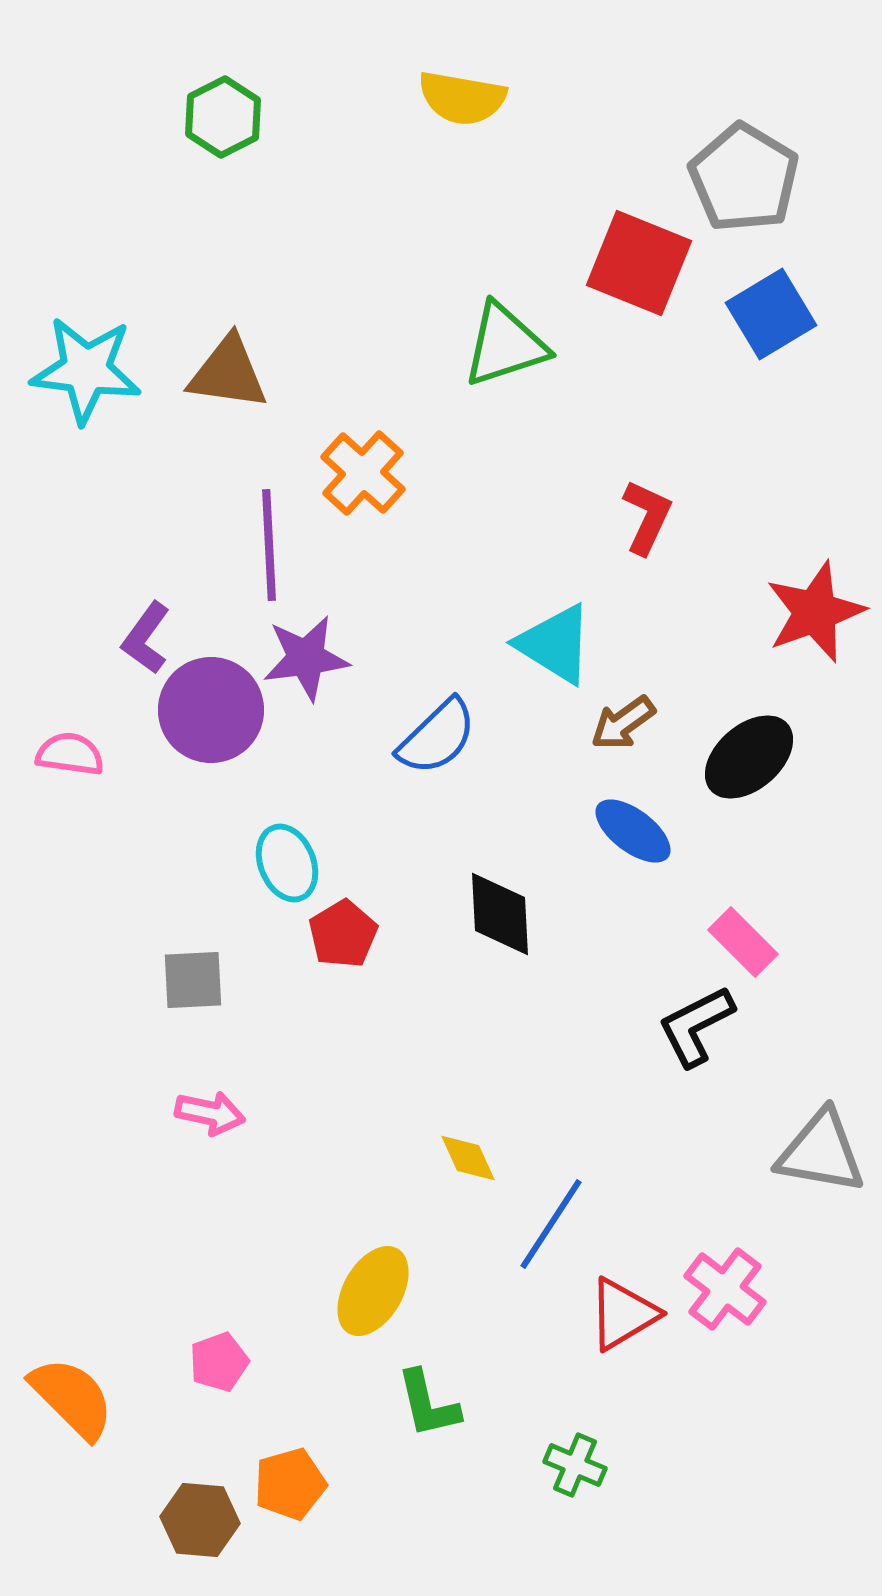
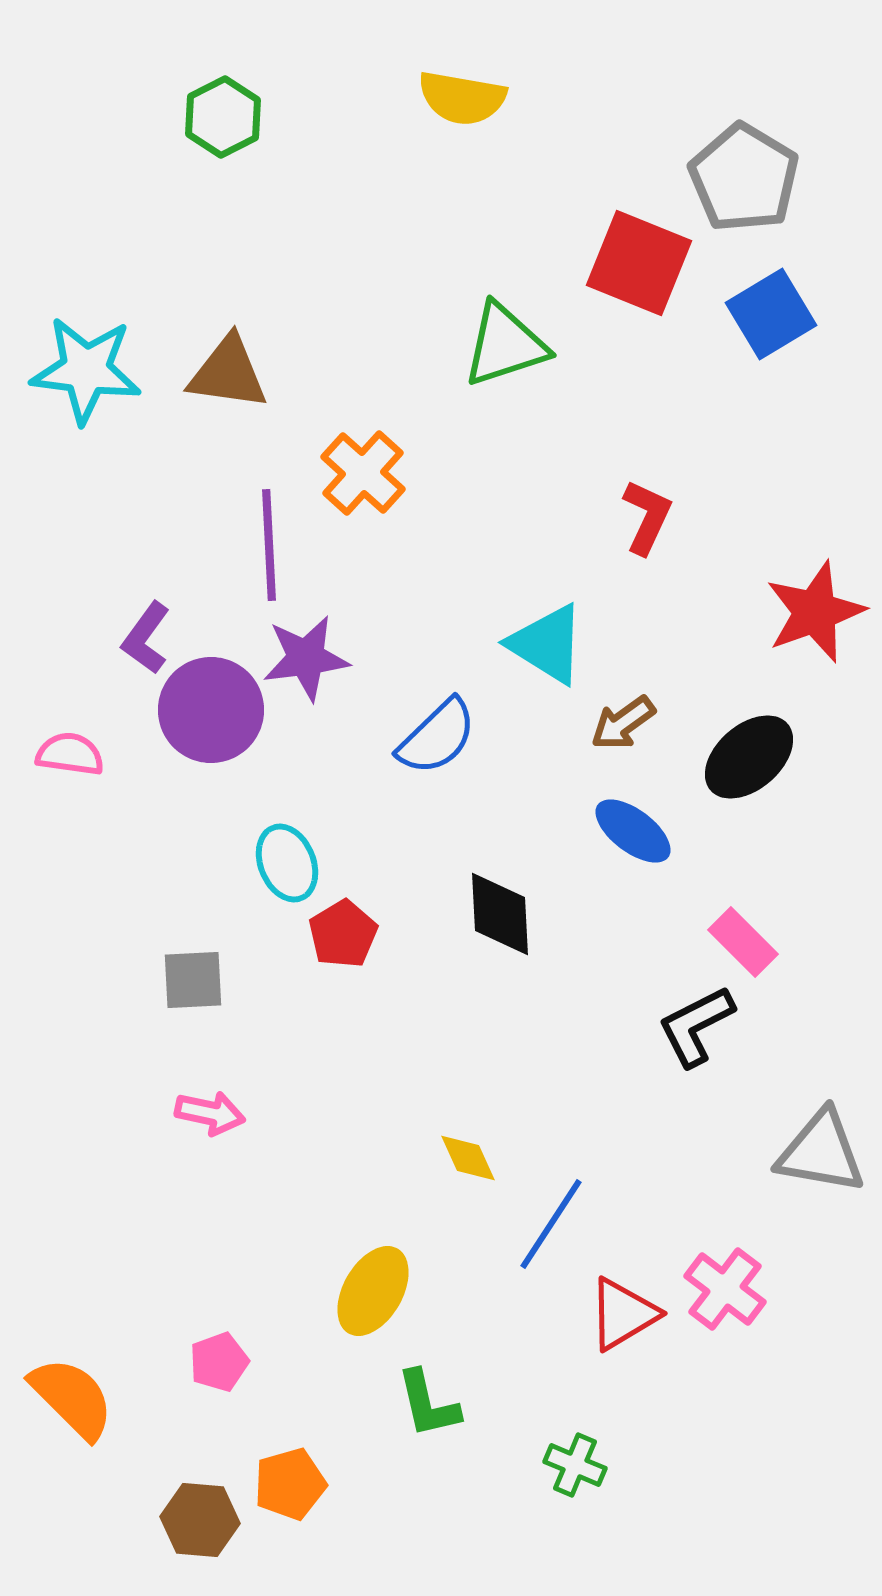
cyan triangle: moved 8 px left
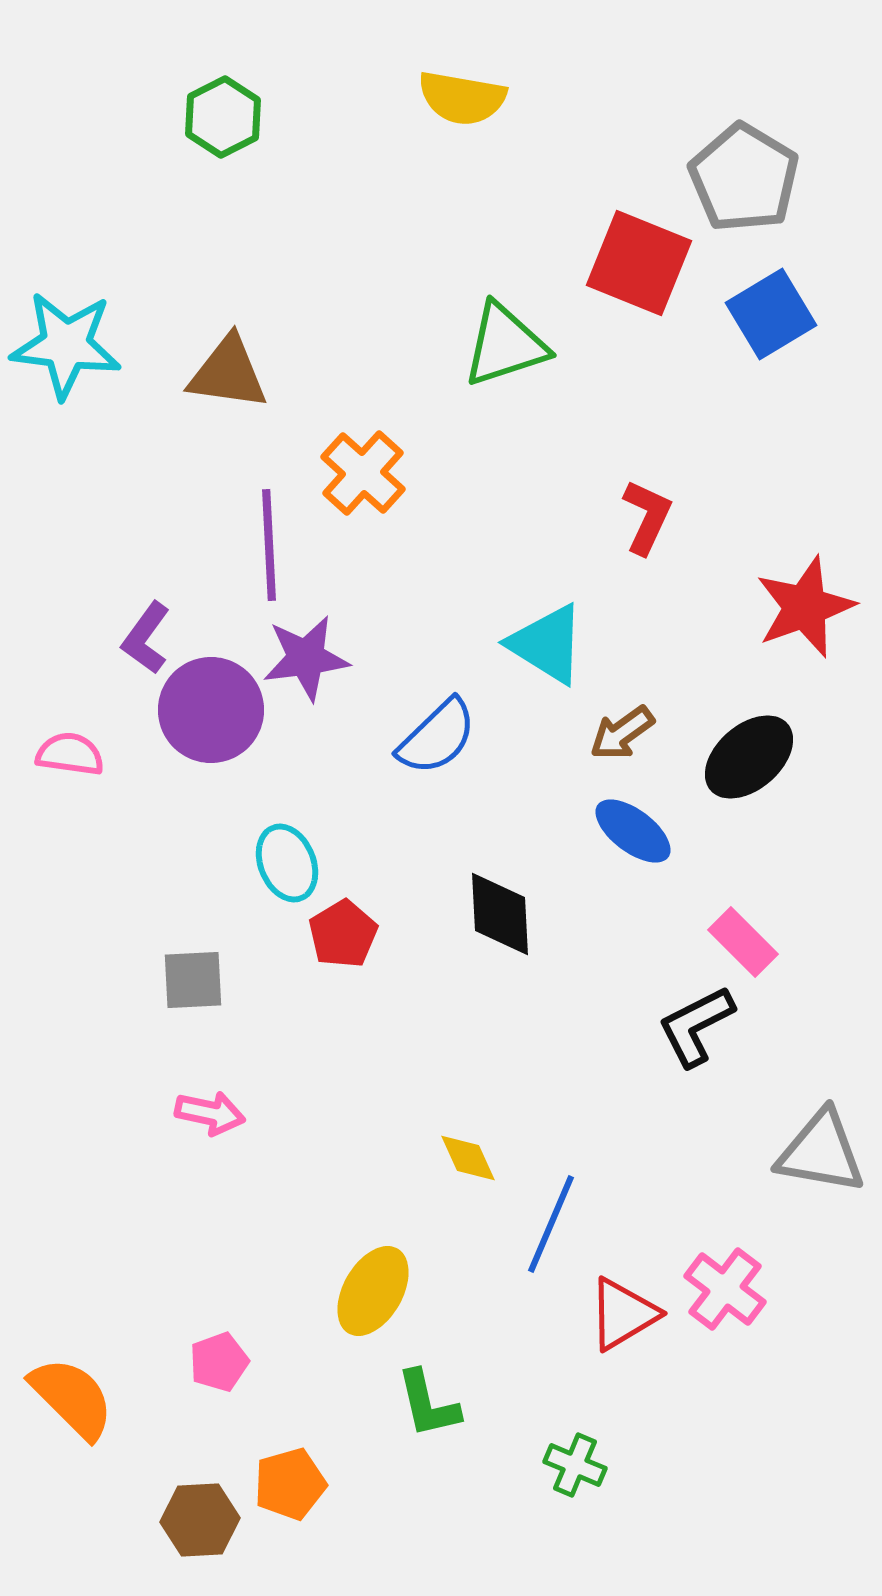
cyan star: moved 20 px left, 25 px up
red star: moved 10 px left, 5 px up
brown arrow: moved 1 px left, 10 px down
blue line: rotated 10 degrees counterclockwise
brown hexagon: rotated 8 degrees counterclockwise
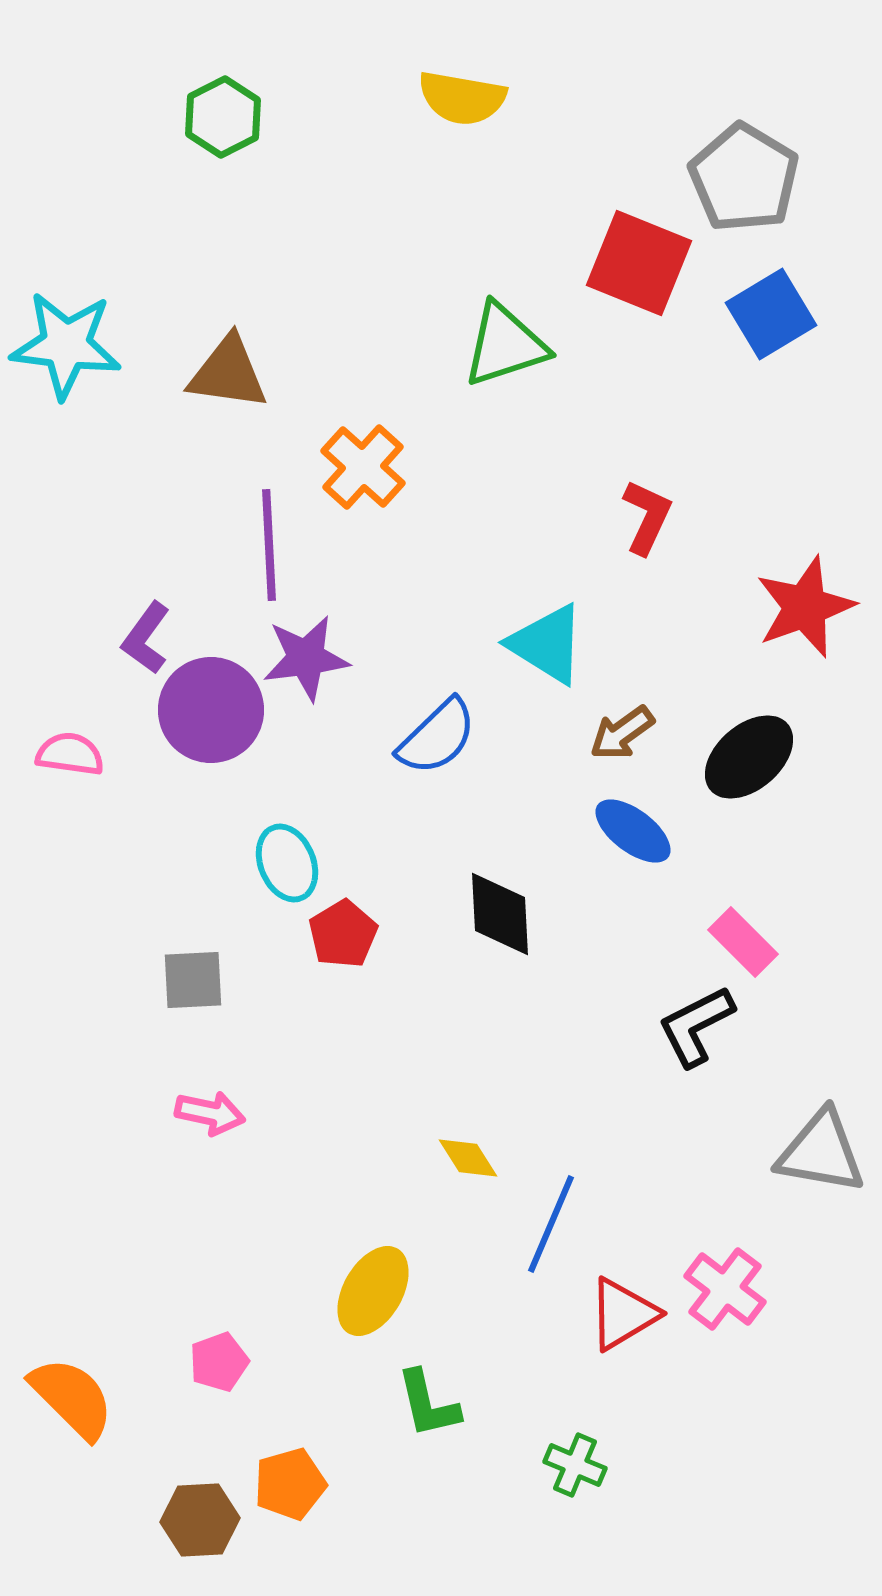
orange cross: moved 6 px up
yellow diamond: rotated 8 degrees counterclockwise
